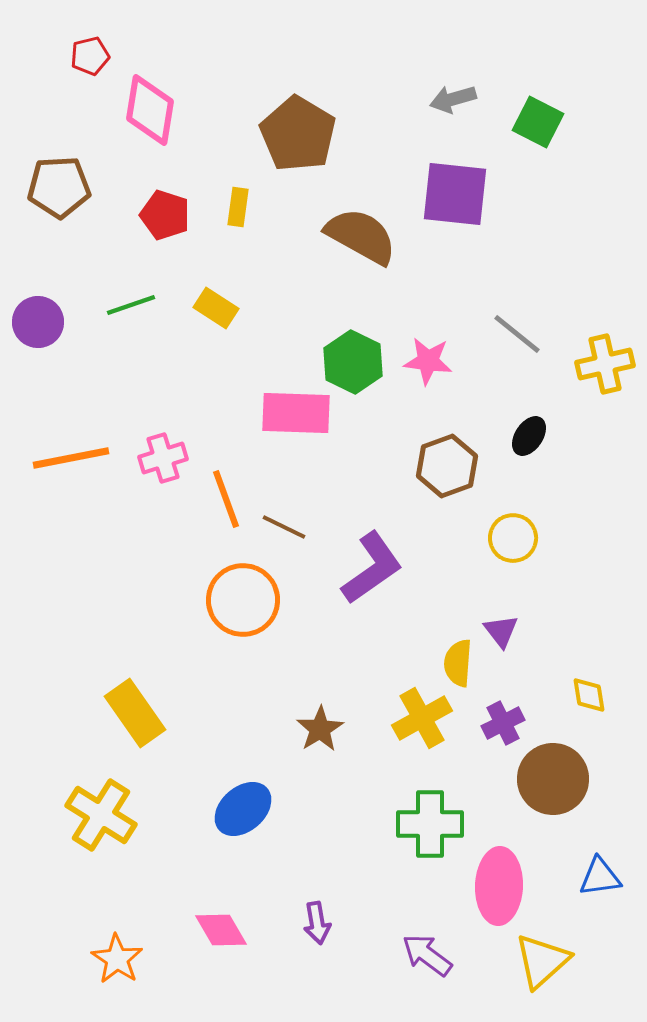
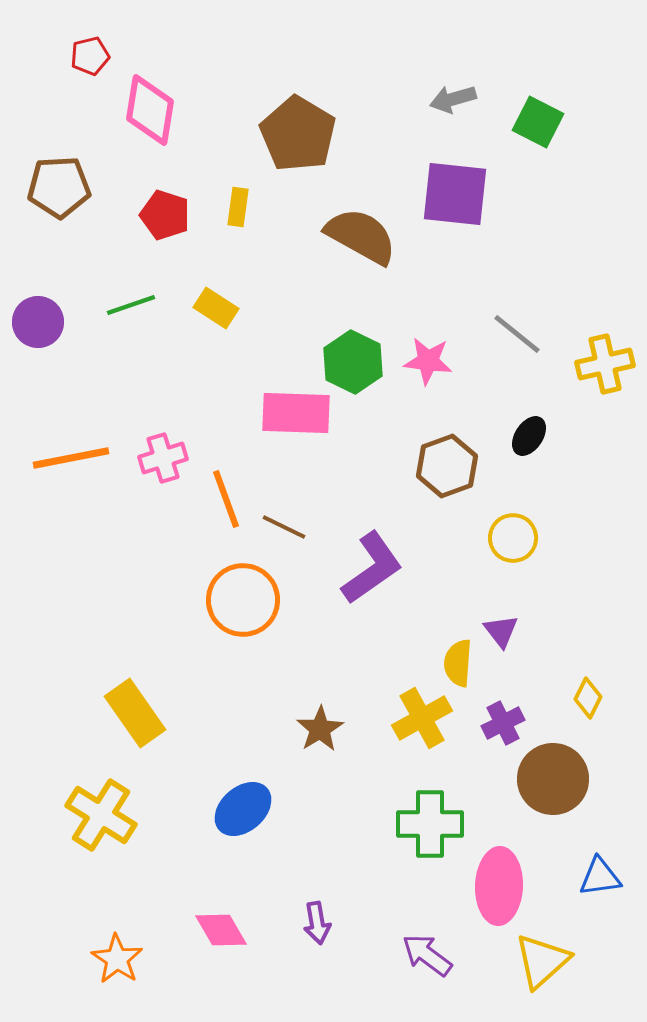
yellow diamond at (589, 695): moved 1 px left, 3 px down; rotated 36 degrees clockwise
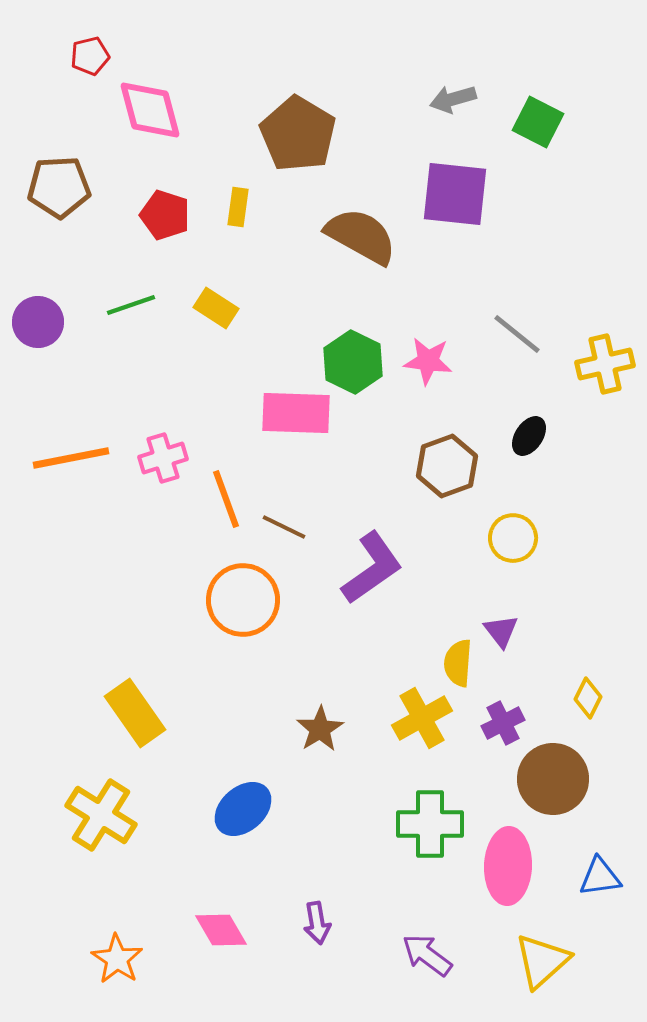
pink diamond at (150, 110): rotated 24 degrees counterclockwise
pink ellipse at (499, 886): moved 9 px right, 20 px up
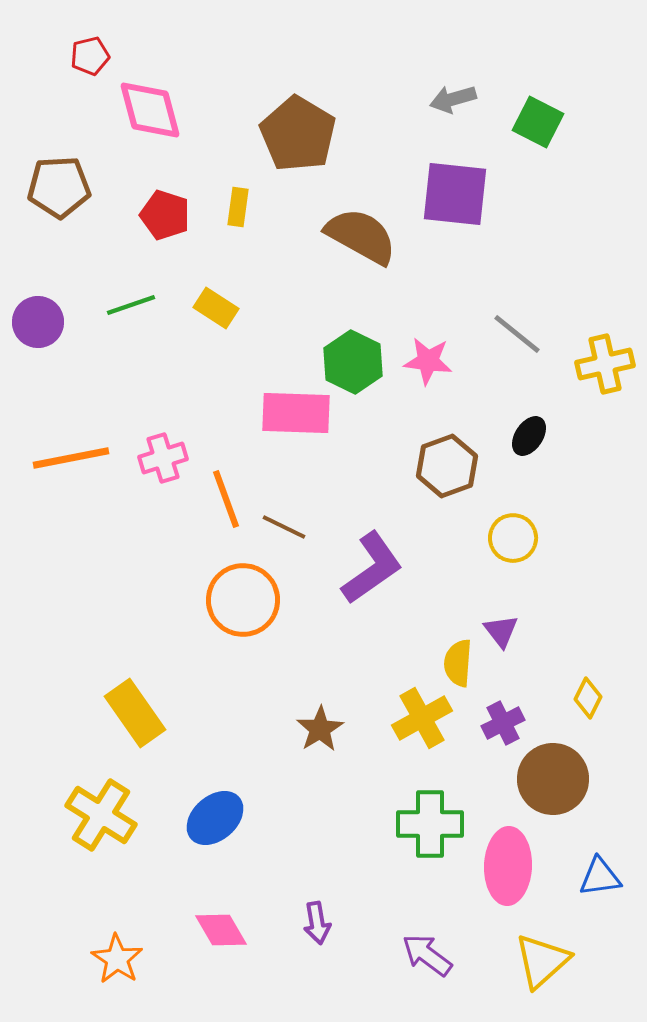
blue ellipse at (243, 809): moved 28 px left, 9 px down
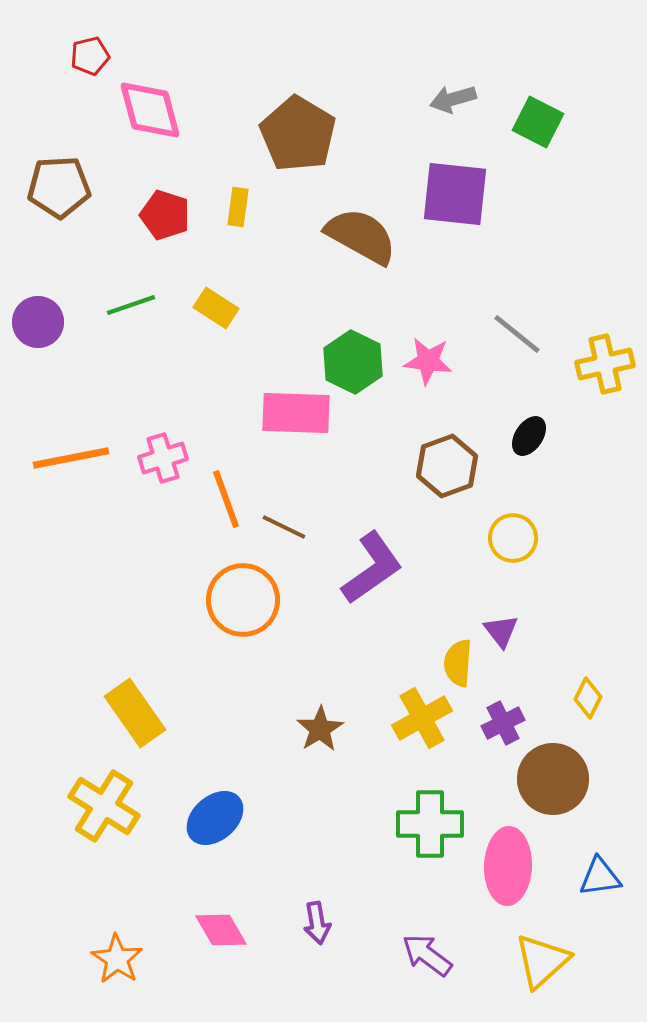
yellow cross at (101, 815): moved 3 px right, 9 px up
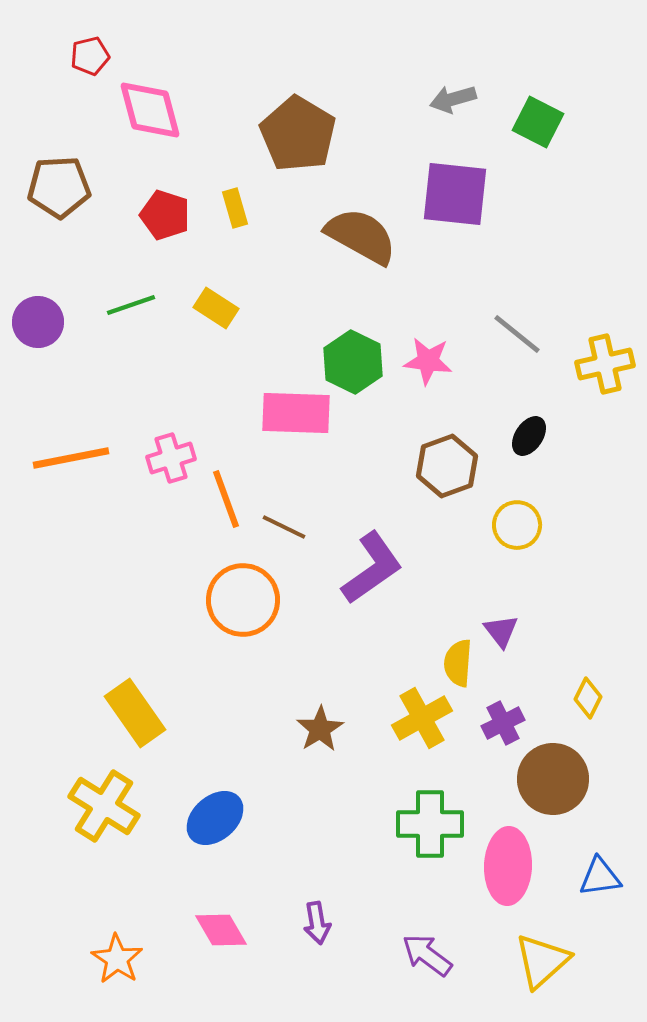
yellow rectangle at (238, 207): moved 3 px left, 1 px down; rotated 24 degrees counterclockwise
pink cross at (163, 458): moved 8 px right
yellow circle at (513, 538): moved 4 px right, 13 px up
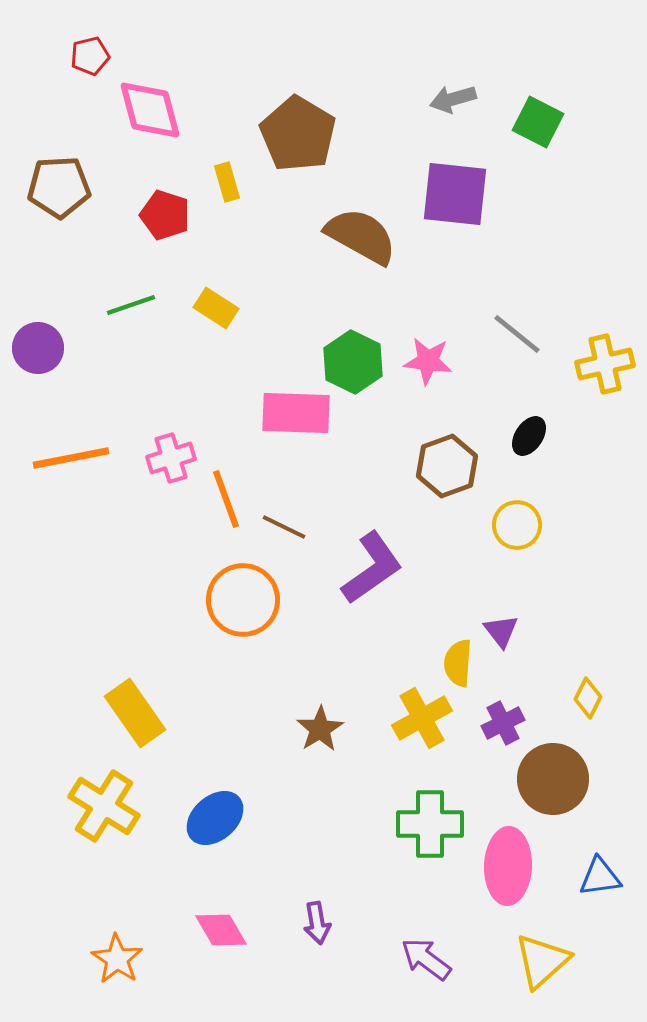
yellow rectangle at (235, 208): moved 8 px left, 26 px up
purple circle at (38, 322): moved 26 px down
purple arrow at (427, 955): moved 1 px left, 4 px down
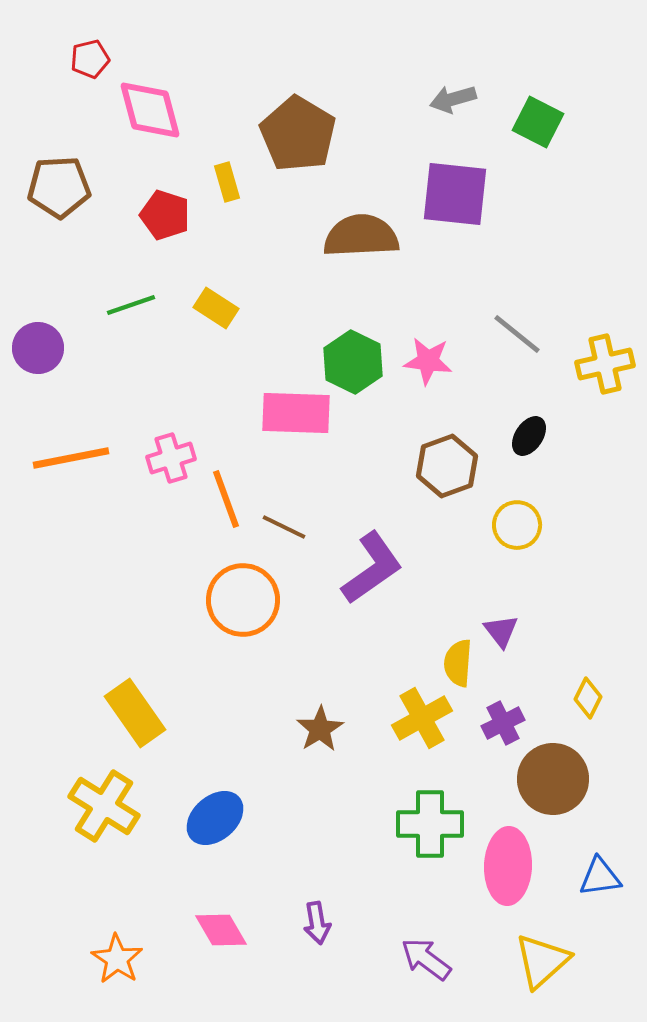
red pentagon at (90, 56): moved 3 px down
brown semicircle at (361, 236): rotated 32 degrees counterclockwise
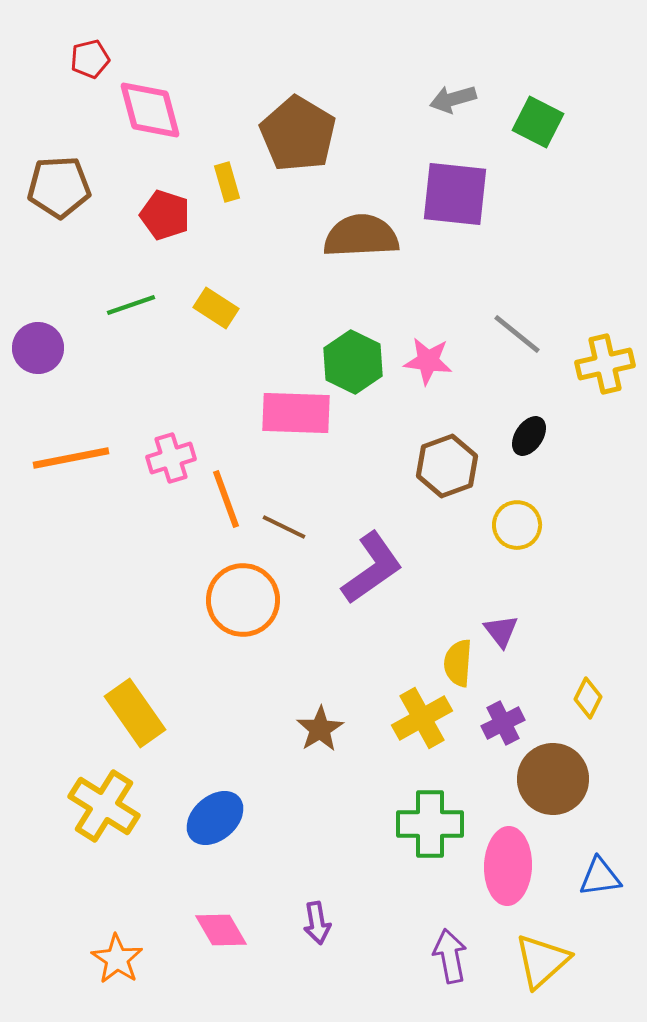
purple arrow at (426, 959): moved 24 px right, 3 px up; rotated 42 degrees clockwise
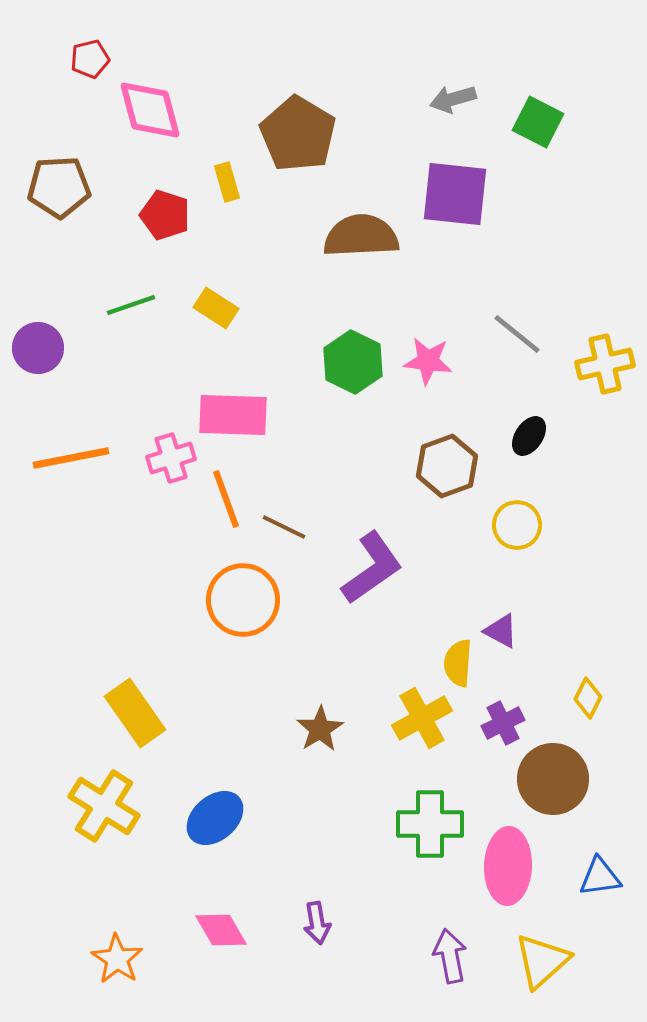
pink rectangle at (296, 413): moved 63 px left, 2 px down
purple triangle at (501, 631): rotated 24 degrees counterclockwise
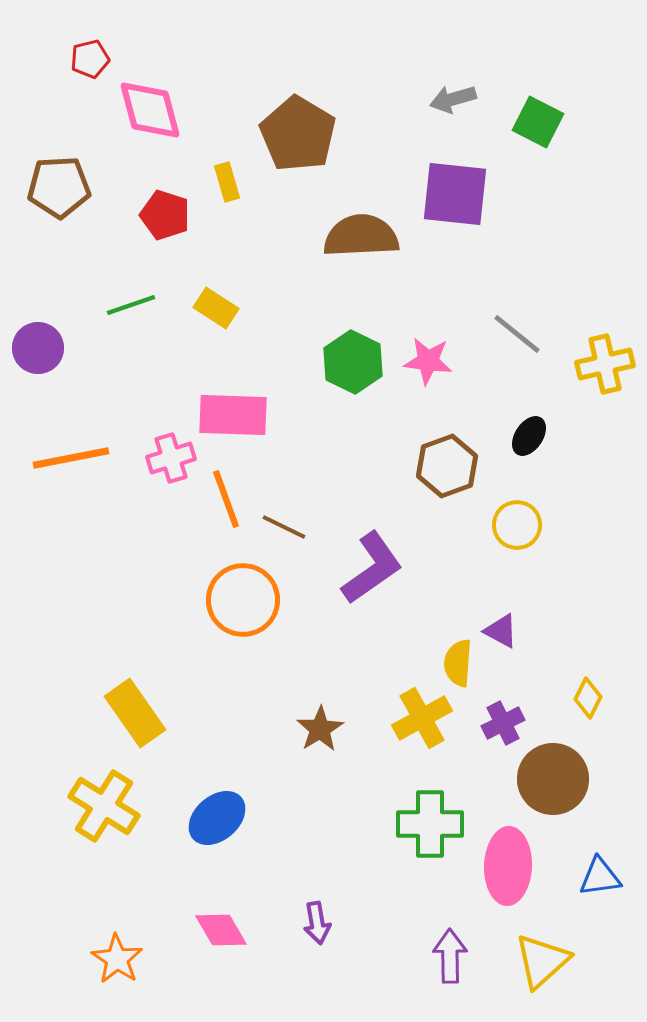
blue ellipse at (215, 818): moved 2 px right
purple arrow at (450, 956): rotated 10 degrees clockwise
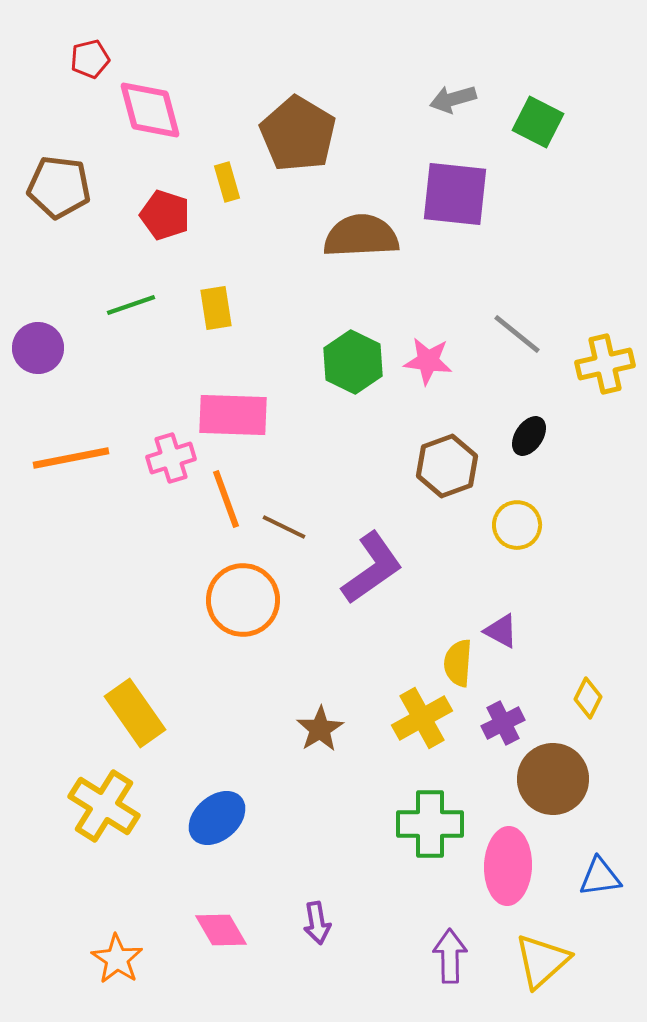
brown pentagon at (59, 187): rotated 10 degrees clockwise
yellow rectangle at (216, 308): rotated 48 degrees clockwise
